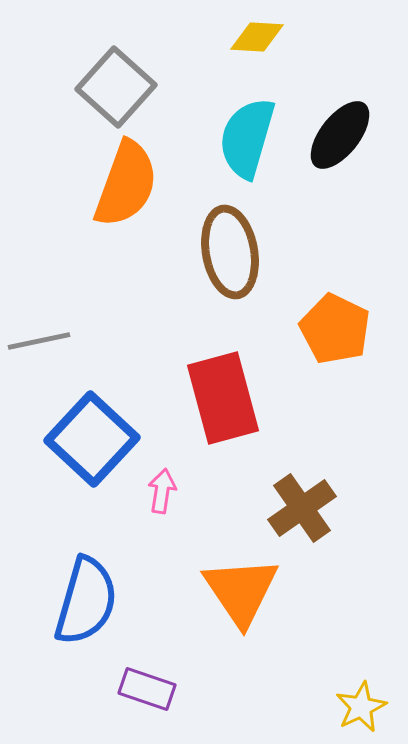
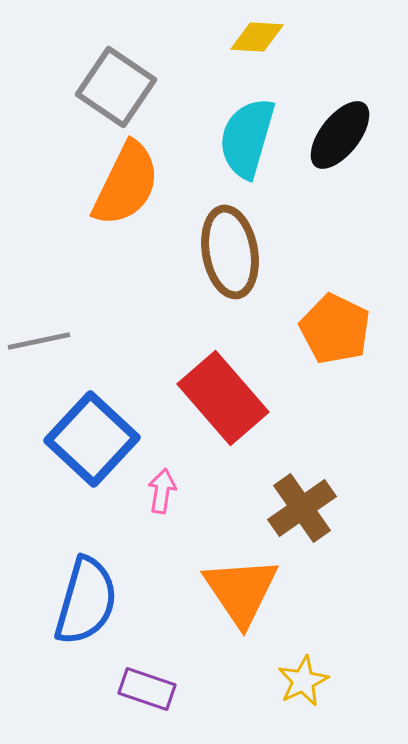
gray square: rotated 8 degrees counterclockwise
orange semicircle: rotated 6 degrees clockwise
red rectangle: rotated 26 degrees counterclockwise
yellow star: moved 58 px left, 26 px up
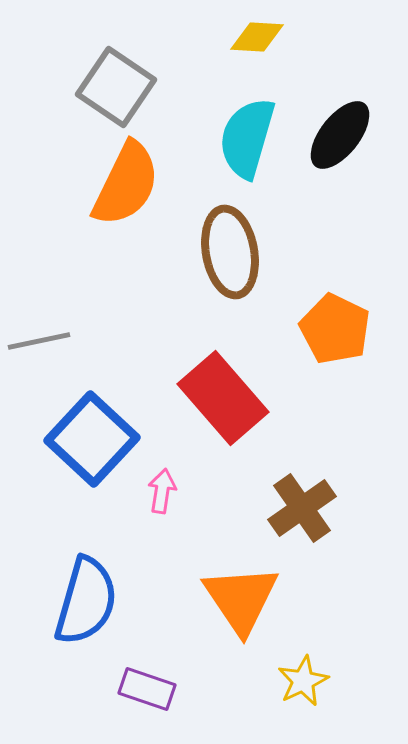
orange triangle: moved 8 px down
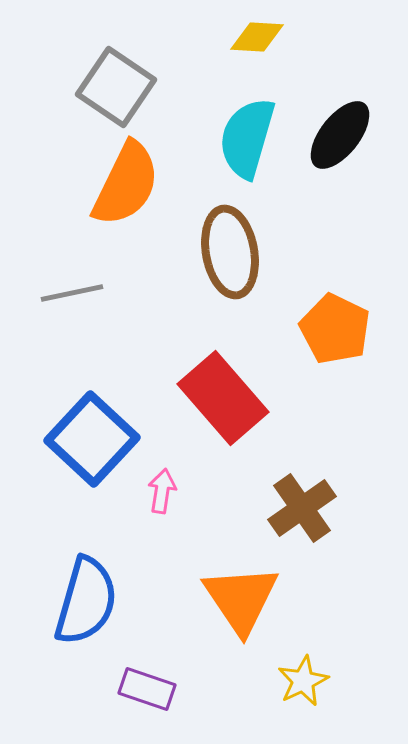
gray line: moved 33 px right, 48 px up
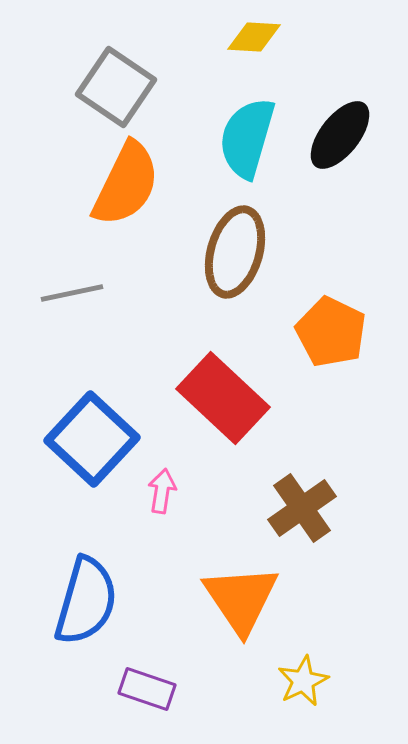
yellow diamond: moved 3 px left
brown ellipse: moved 5 px right; rotated 26 degrees clockwise
orange pentagon: moved 4 px left, 3 px down
red rectangle: rotated 6 degrees counterclockwise
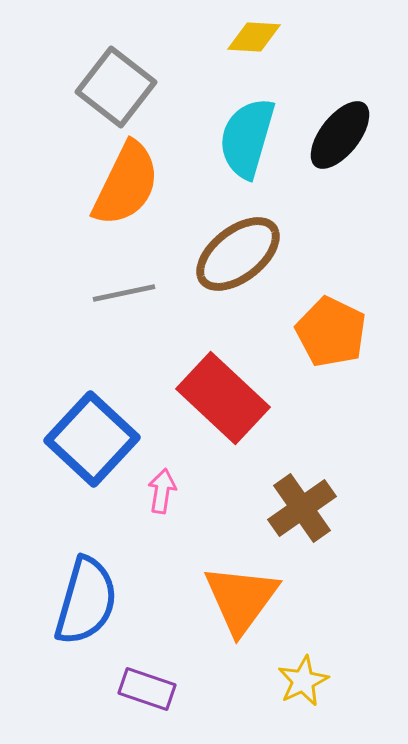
gray square: rotated 4 degrees clockwise
brown ellipse: moved 3 px right, 2 px down; rotated 36 degrees clockwise
gray line: moved 52 px right
orange triangle: rotated 10 degrees clockwise
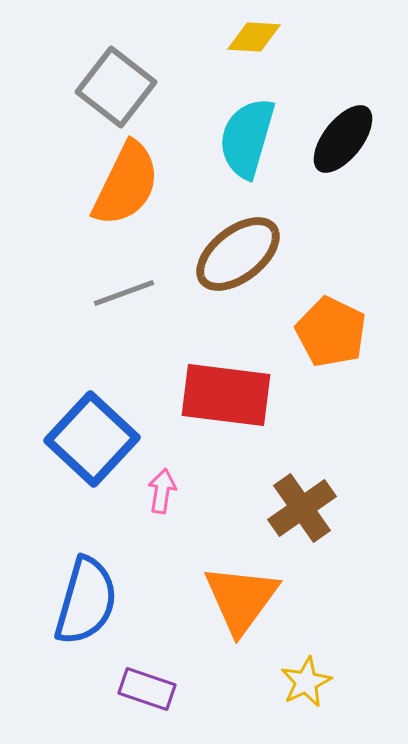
black ellipse: moved 3 px right, 4 px down
gray line: rotated 8 degrees counterclockwise
red rectangle: moved 3 px right, 3 px up; rotated 36 degrees counterclockwise
yellow star: moved 3 px right, 1 px down
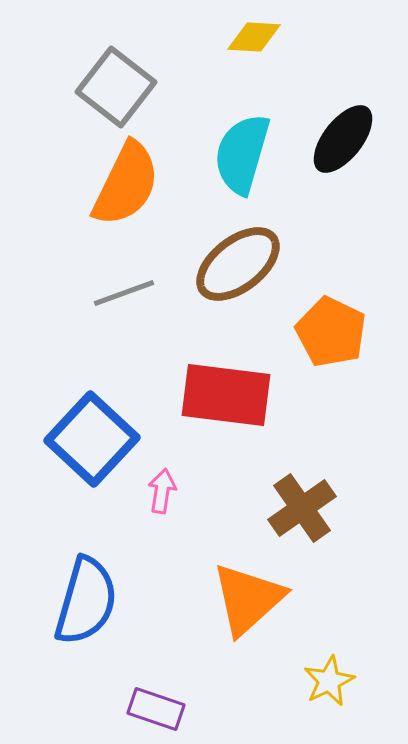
cyan semicircle: moved 5 px left, 16 px down
brown ellipse: moved 10 px down
orange triangle: moved 7 px right; rotated 12 degrees clockwise
yellow star: moved 23 px right, 1 px up
purple rectangle: moved 9 px right, 20 px down
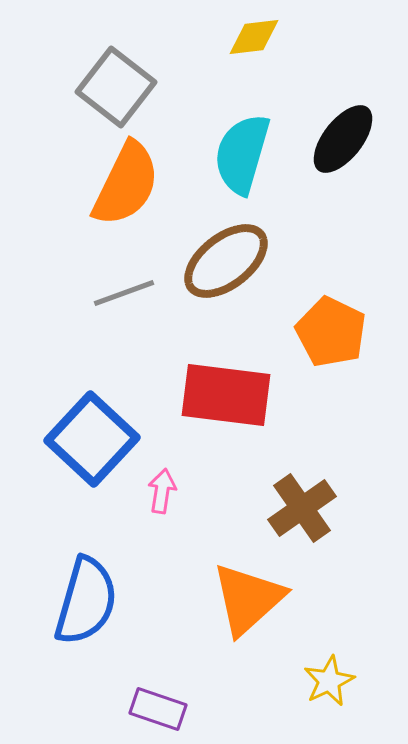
yellow diamond: rotated 10 degrees counterclockwise
brown ellipse: moved 12 px left, 3 px up
purple rectangle: moved 2 px right
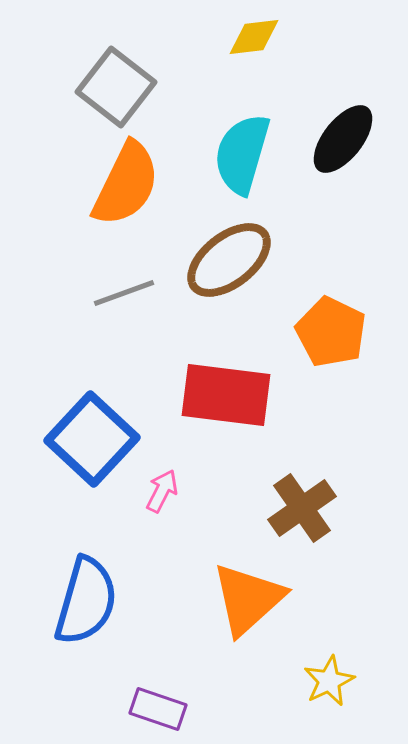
brown ellipse: moved 3 px right, 1 px up
pink arrow: rotated 18 degrees clockwise
